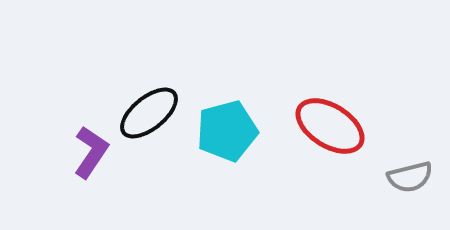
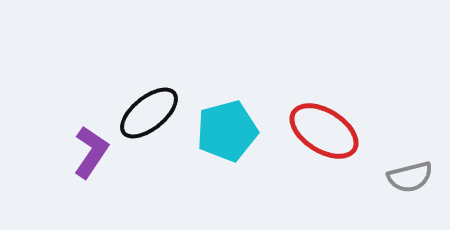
red ellipse: moved 6 px left, 5 px down
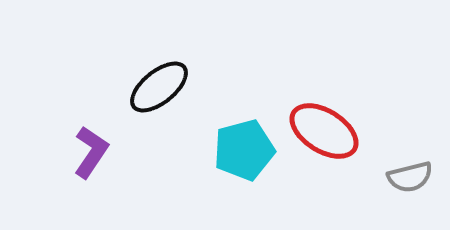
black ellipse: moved 10 px right, 26 px up
cyan pentagon: moved 17 px right, 19 px down
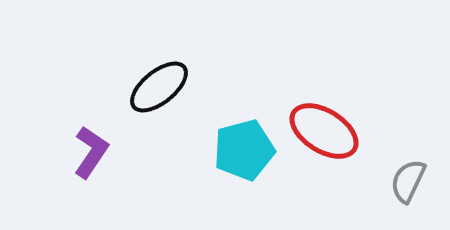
gray semicircle: moved 2 px left, 4 px down; rotated 129 degrees clockwise
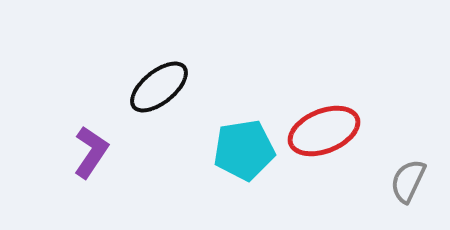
red ellipse: rotated 54 degrees counterclockwise
cyan pentagon: rotated 6 degrees clockwise
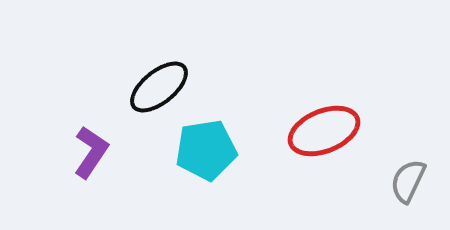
cyan pentagon: moved 38 px left
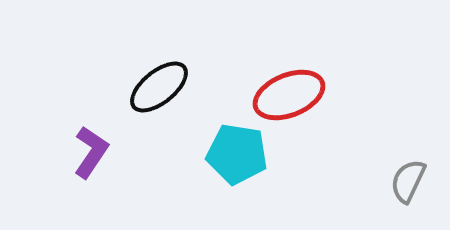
red ellipse: moved 35 px left, 36 px up
cyan pentagon: moved 31 px right, 4 px down; rotated 18 degrees clockwise
